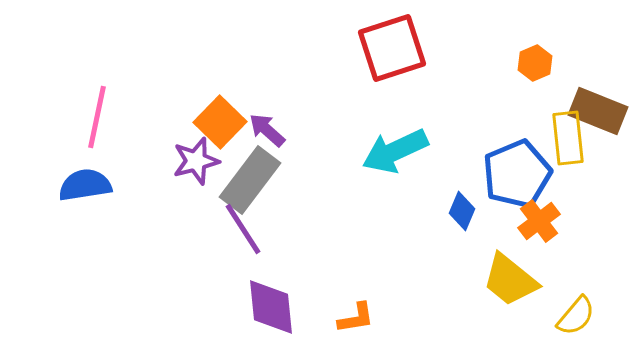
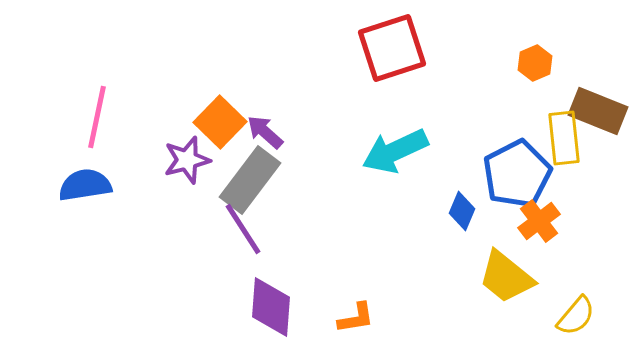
purple arrow: moved 2 px left, 2 px down
yellow rectangle: moved 4 px left
purple star: moved 9 px left, 1 px up
blue pentagon: rotated 4 degrees counterclockwise
yellow trapezoid: moved 4 px left, 3 px up
purple diamond: rotated 10 degrees clockwise
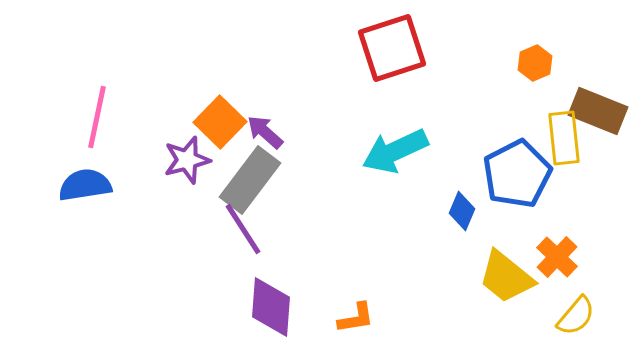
orange cross: moved 18 px right, 36 px down; rotated 9 degrees counterclockwise
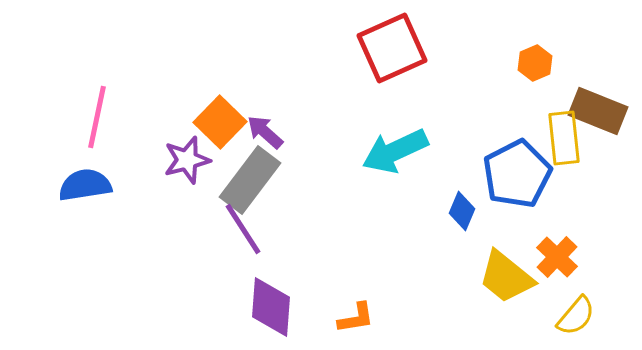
red square: rotated 6 degrees counterclockwise
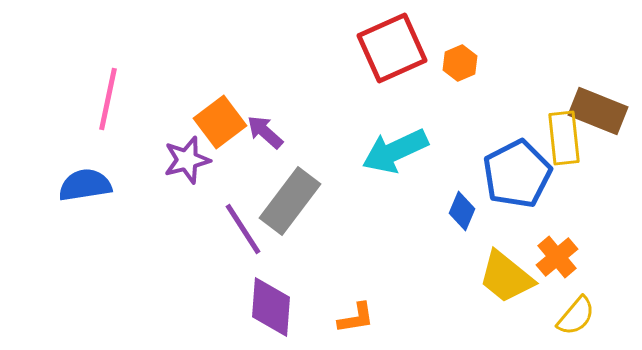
orange hexagon: moved 75 px left
pink line: moved 11 px right, 18 px up
orange square: rotated 9 degrees clockwise
gray rectangle: moved 40 px right, 21 px down
orange cross: rotated 6 degrees clockwise
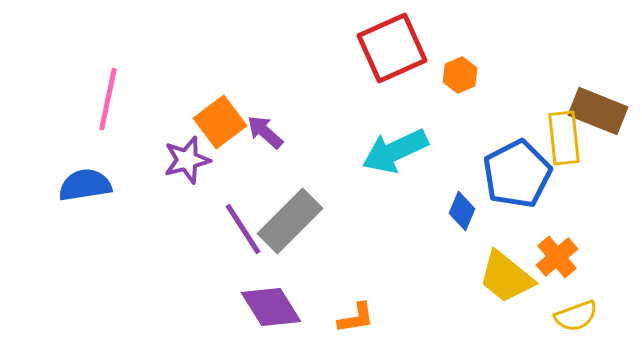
orange hexagon: moved 12 px down
gray rectangle: moved 20 px down; rotated 8 degrees clockwise
purple diamond: rotated 36 degrees counterclockwise
yellow semicircle: rotated 30 degrees clockwise
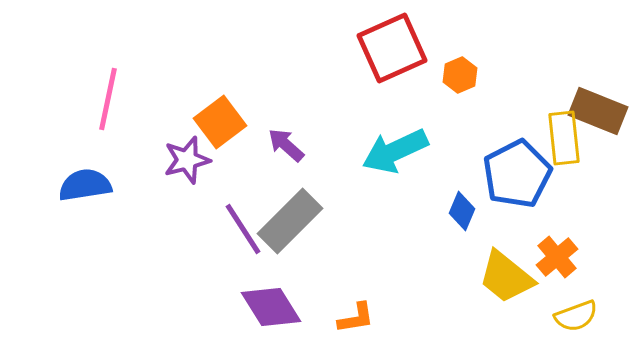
purple arrow: moved 21 px right, 13 px down
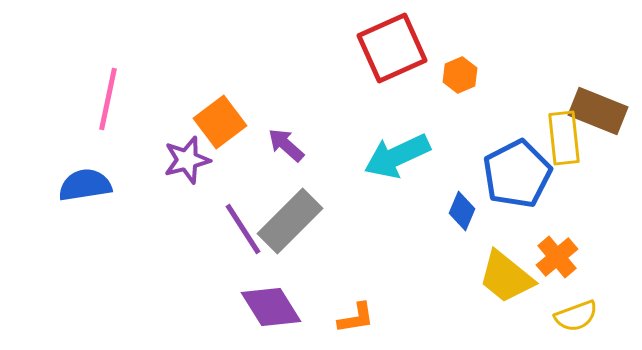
cyan arrow: moved 2 px right, 5 px down
